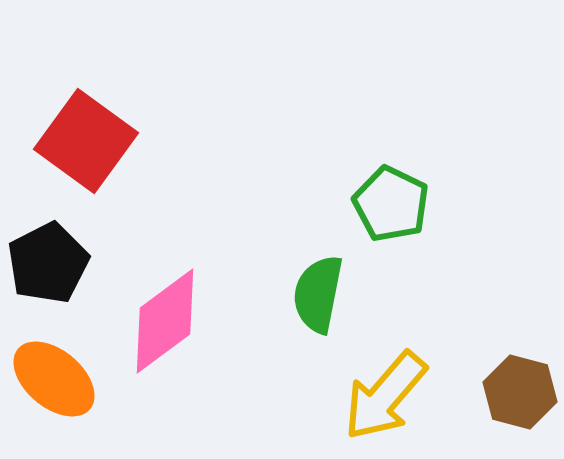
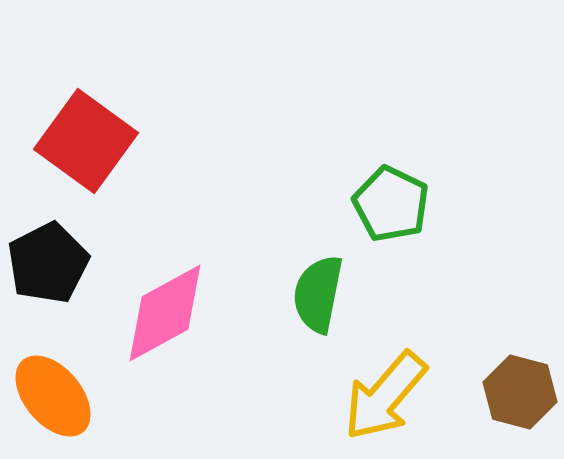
pink diamond: moved 8 px up; rotated 8 degrees clockwise
orange ellipse: moved 1 px left, 17 px down; rotated 10 degrees clockwise
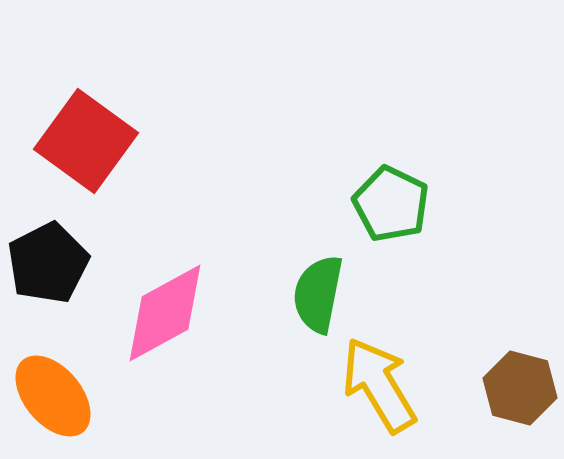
brown hexagon: moved 4 px up
yellow arrow: moved 6 px left, 11 px up; rotated 108 degrees clockwise
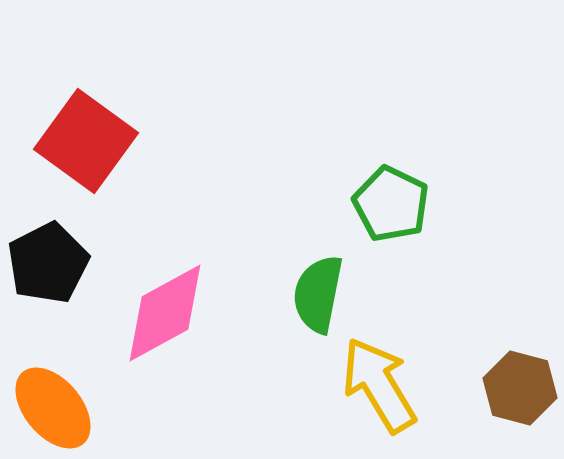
orange ellipse: moved 12 px down
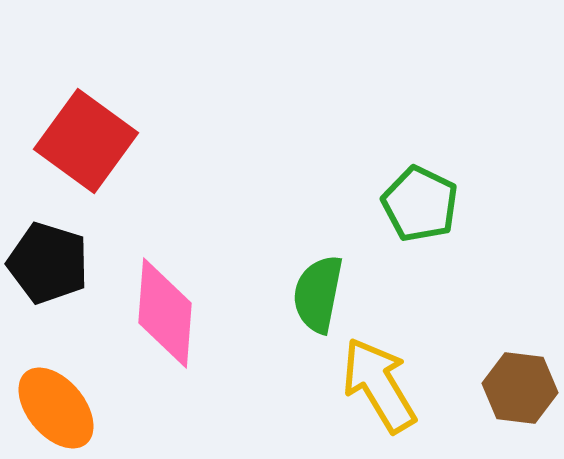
green pentagon: moved 29 px right
black pentagon: rotated 28 degrees counterclockwise
pink diamond: rotated 57 degrees counterclockwise
brown hexagon: rotated 8 degrees counterclockwise
orange ellipse: moved 3 px right
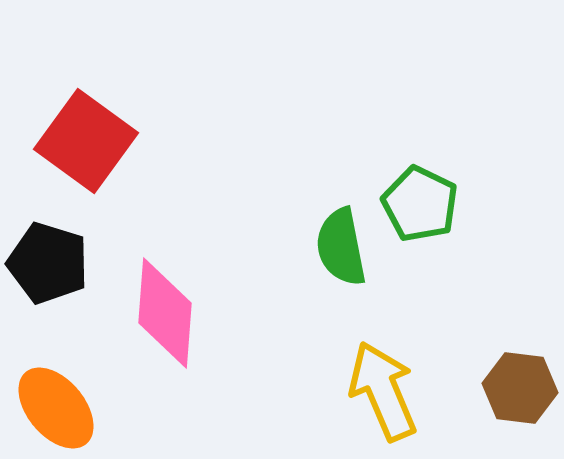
green semicircle: moved 23 px right, 47 px up; rotated 22 degrees counterclockwise
yellow arrow: moved 4 px right, 6 px down; rotated 8 degrees clockwise
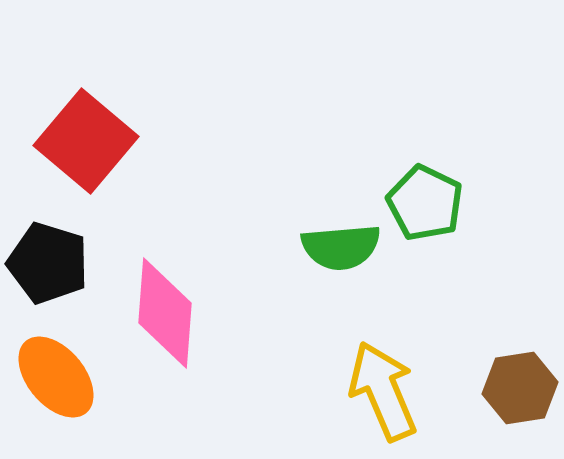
red square: rotated 4 degrees clockwise
green pentagon: moved 5 px right, 1 px up
green semicircle: rotated 84 degrees counterclockwise
brown hexagon: rotated 16 degrees counterclockwise
orange ellipse: moved 31 px up
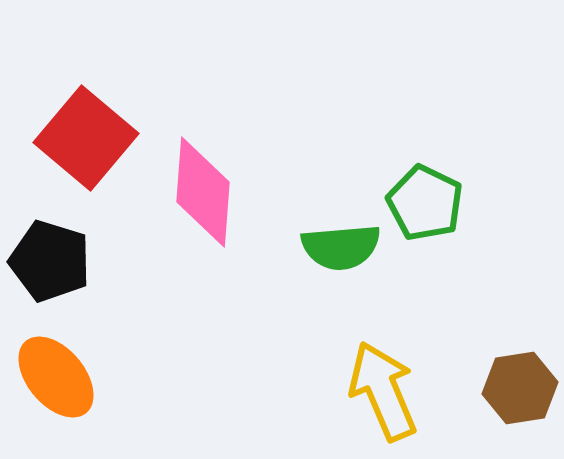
red square: moved 3 px up
black pentagon: moved 2 px right, 2 px up
pink diamond: moved 38 px right, 121 px up
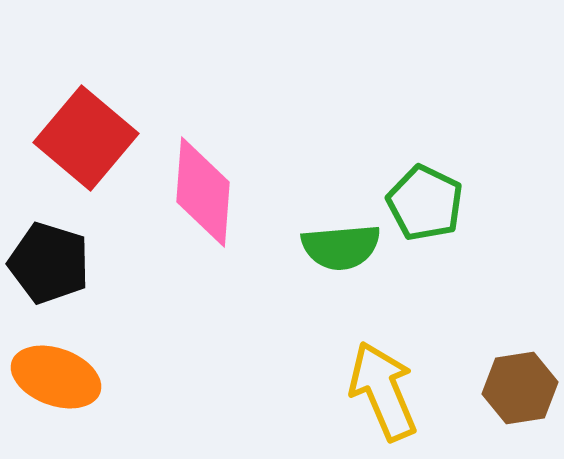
black pentagon: moved 1 px left, 2 px down
orange ellipse: rotated 30 degrees counterclockwise
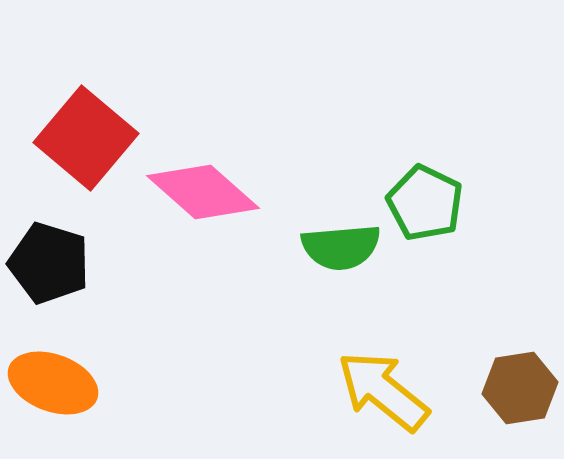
pink diamond: rotated 53 degrees counterclockwise
orange ellipse: moved 3 px left, 6 px down
yellow arrow: rotated 28 degrees counterclockwise
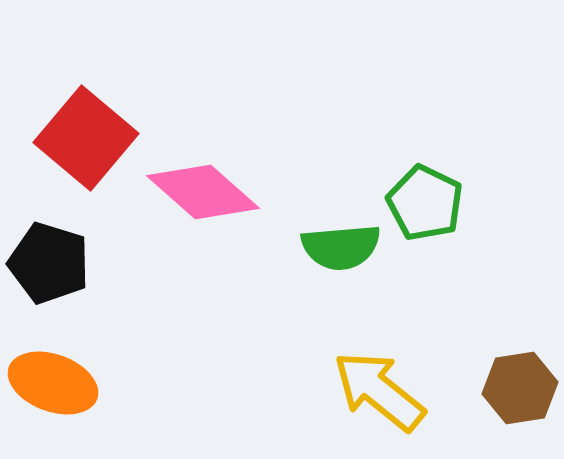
yellow arrow: moved 4 px left
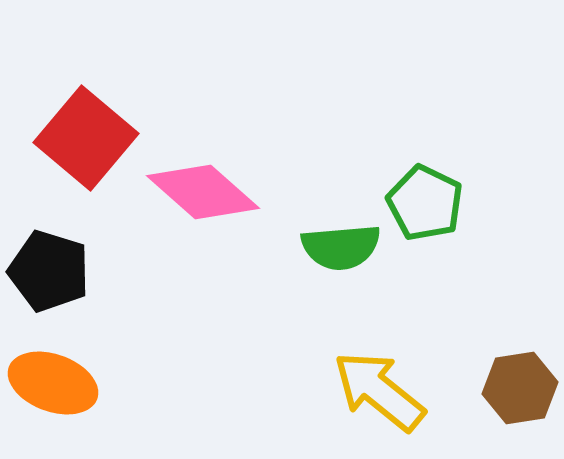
black pentagon: moved 8 px down
